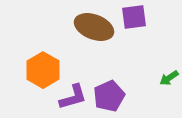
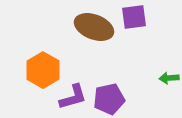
green arrow: rotated 30 degrees clockwise
purple pentagon: moved 3 px down; rotated 12 degrees clockwise
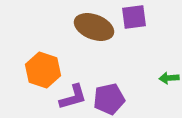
orange hexagon: rotated 12 degrees counterclockwise
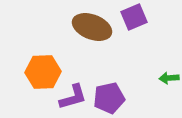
purple square: rotated 16 degrees counterclockwise
brown ellipse: moved 2 px left
orange hexagon: moved 2 px down; rotated 20 degrees counterclockwise
purple pentagon: moved 1 px up
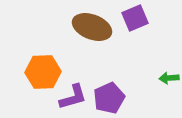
purple square: moved 1 px right, 1 px down
purple pentagon: rotated 12 degrees counterclockwise
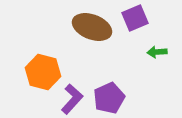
orange hexagon: rotated 16 degrees clockwise
green arrow: moved 12 px left, 26 px up
purple L-shape: moved 1 px left, 2 px down; rotated 32 degrees counterclockwise
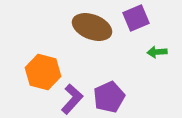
purple square: moved 1 px right
purple pentagon: moved 1 px up
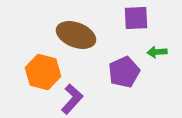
purple square: rotated 20 degrees clockwise
brown ellipse: moved 16 px left, 8 px down
purple pentagon: moved 15 px right, 25 px up
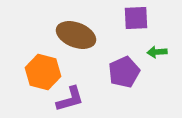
purple L-shape: moved 2 px left; rotated 32 degrees clockwise
